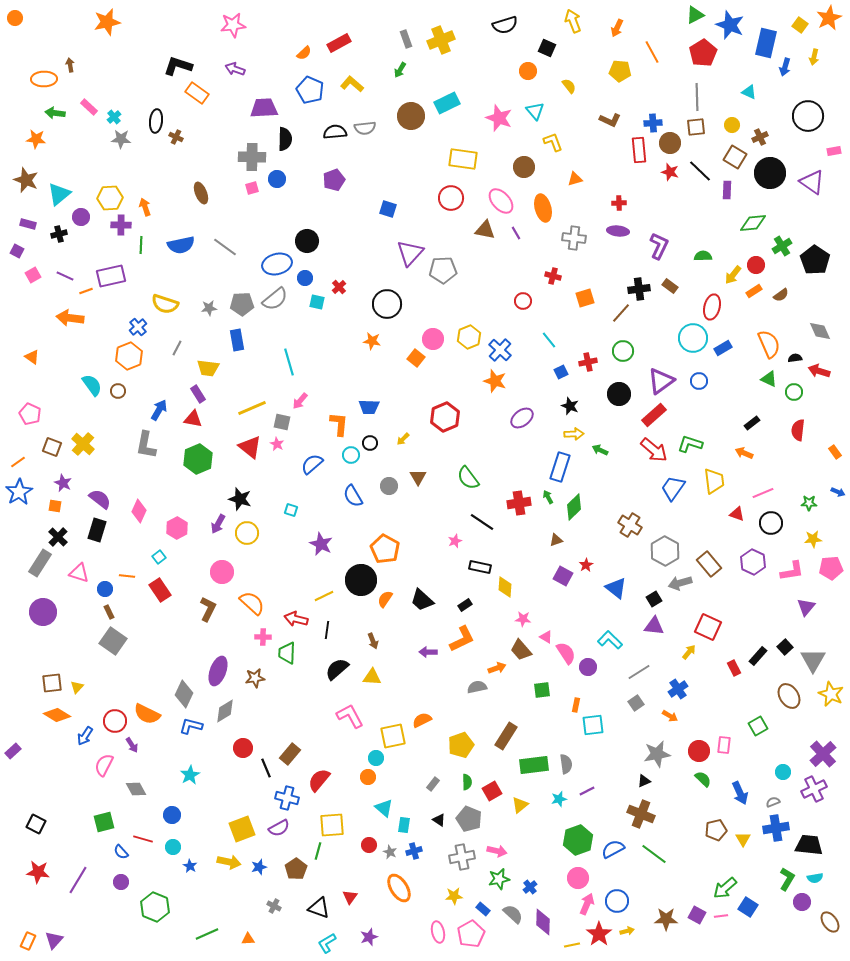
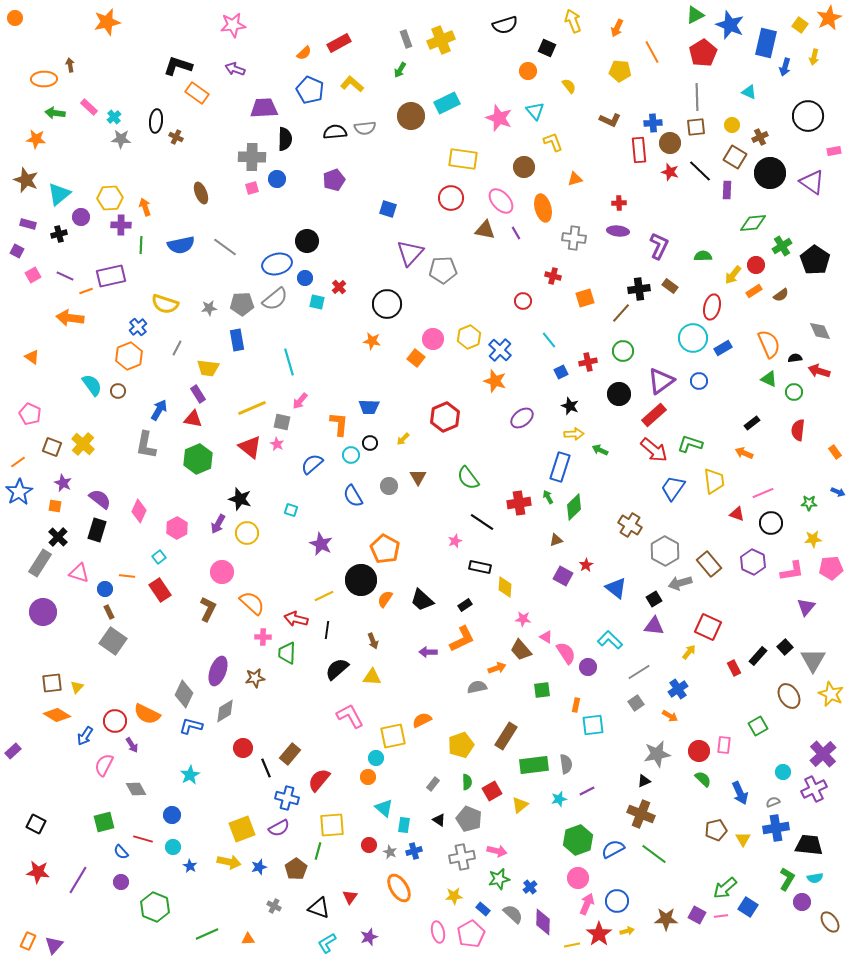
purple triangle at (54, 940): moved 5 px down
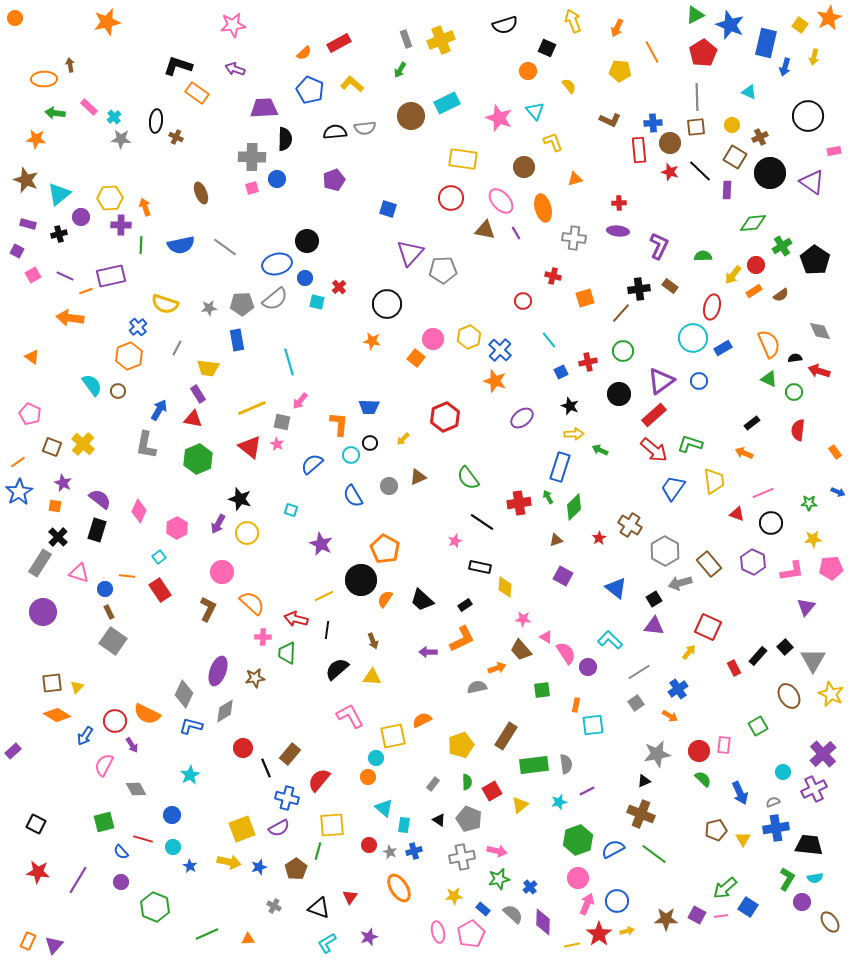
brown triangle at (418, 477): rotated 36 degrees clockwise
red star at (586, 565): moved 13 px right, 27 px up
cyan star at (559, 799): moved 3 px down
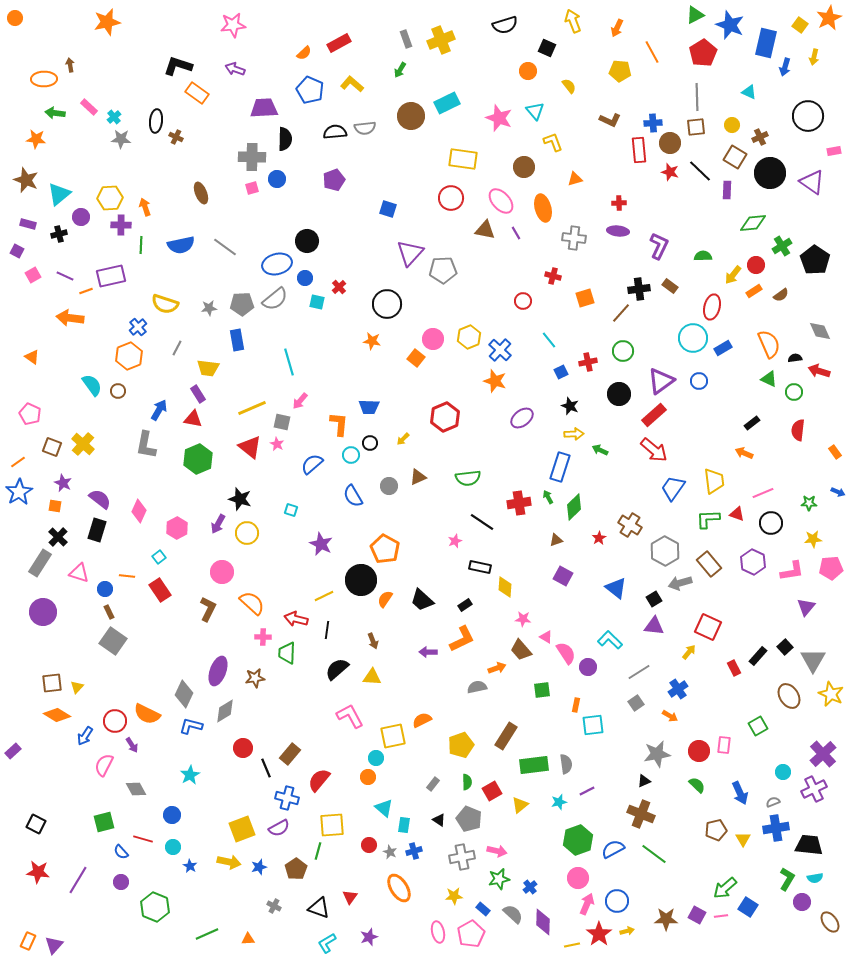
green L-shape at (690, 444): moved 18 px right, 75 px down; rotated 20 degrees counterclockwise
green semicircle at (468, 478): rotated 60 degrees counterclockwise
green semicircle at (703, 779): moved 6 px left, 6 px down
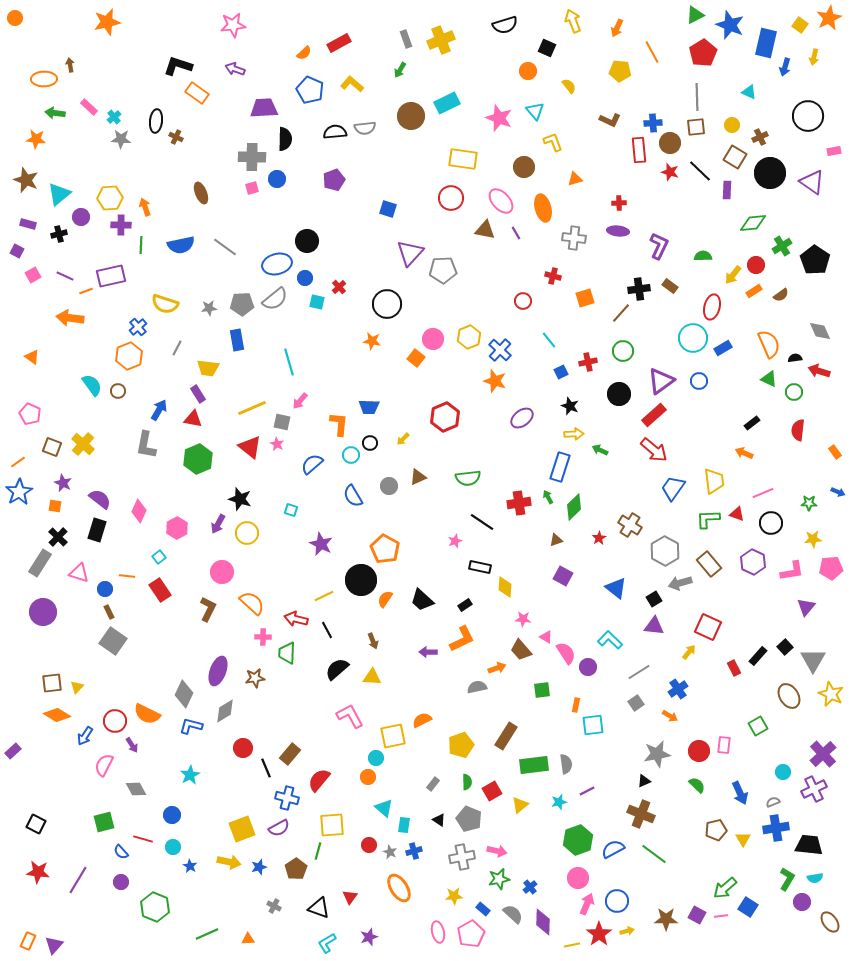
black line at (327, 630): rotated 36 degrees counterclockwise
